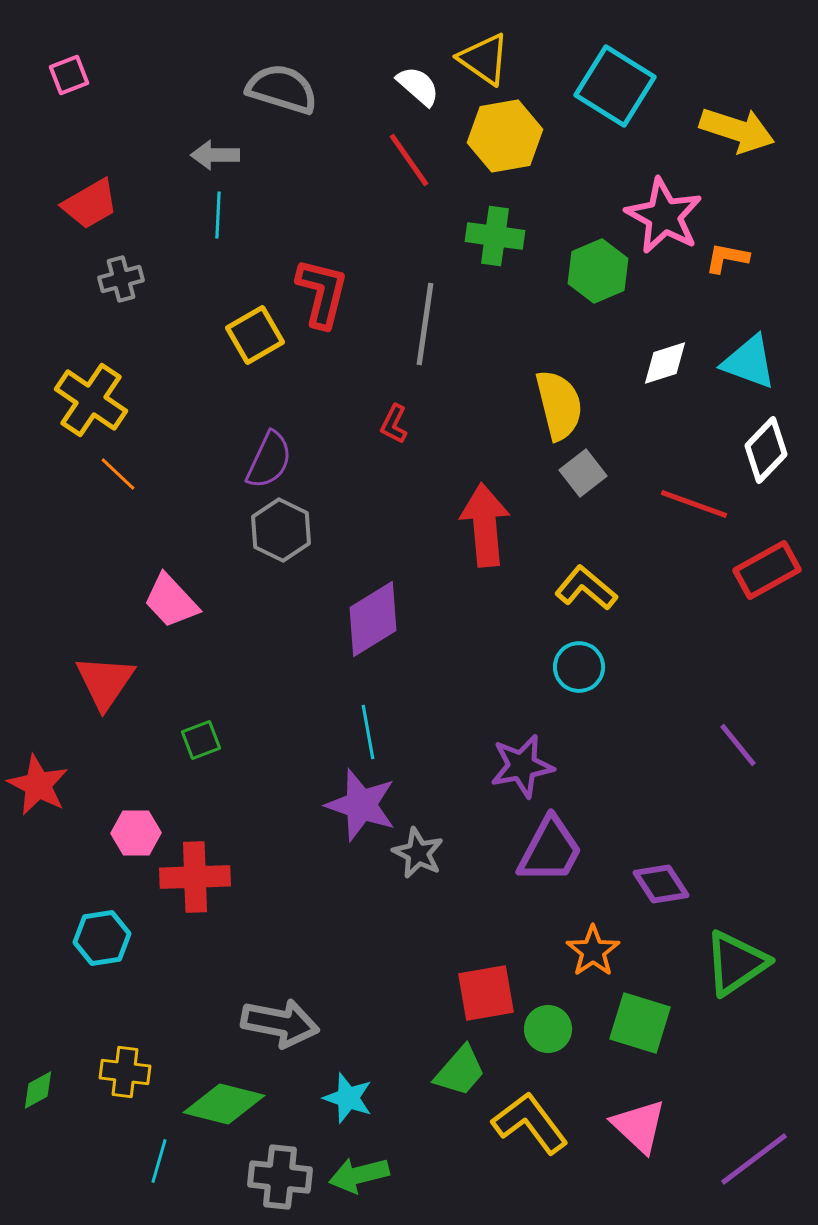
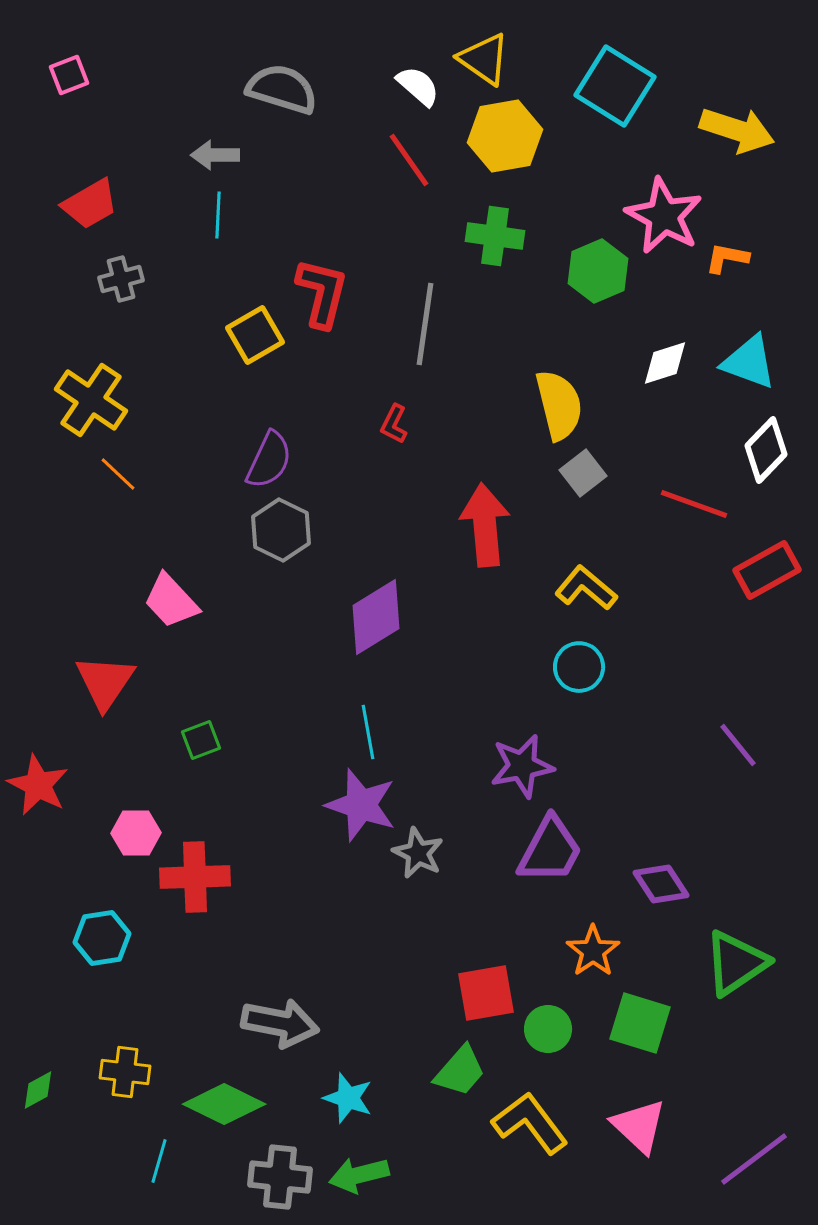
purple diamond at (373, 619): moved 3 px right, 2 px up
green diamond at (224, 1104): rotated 12 degrees clockwise
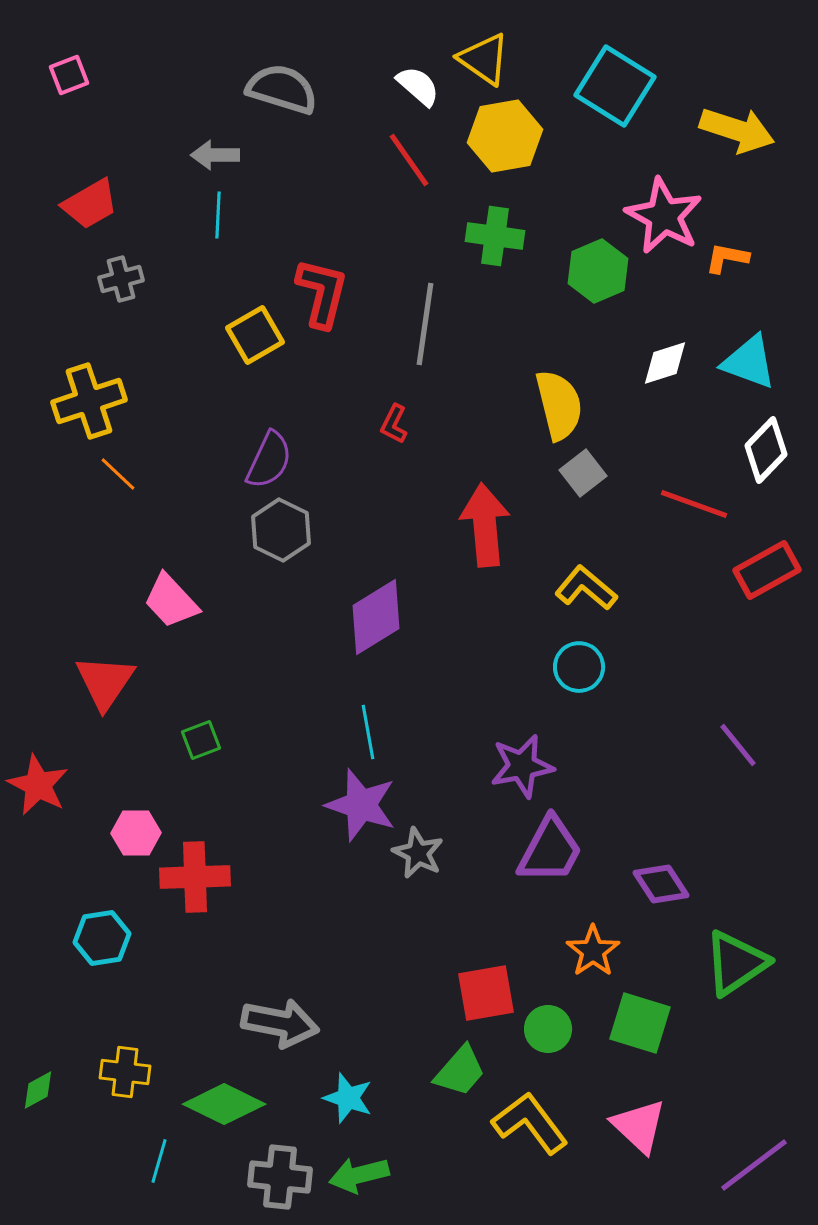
yellow cross at (91, 400): moved 2 px left, 1 px down; rotated 38 degrees clockwise
purple line at (754, 1159): moved 6 px down
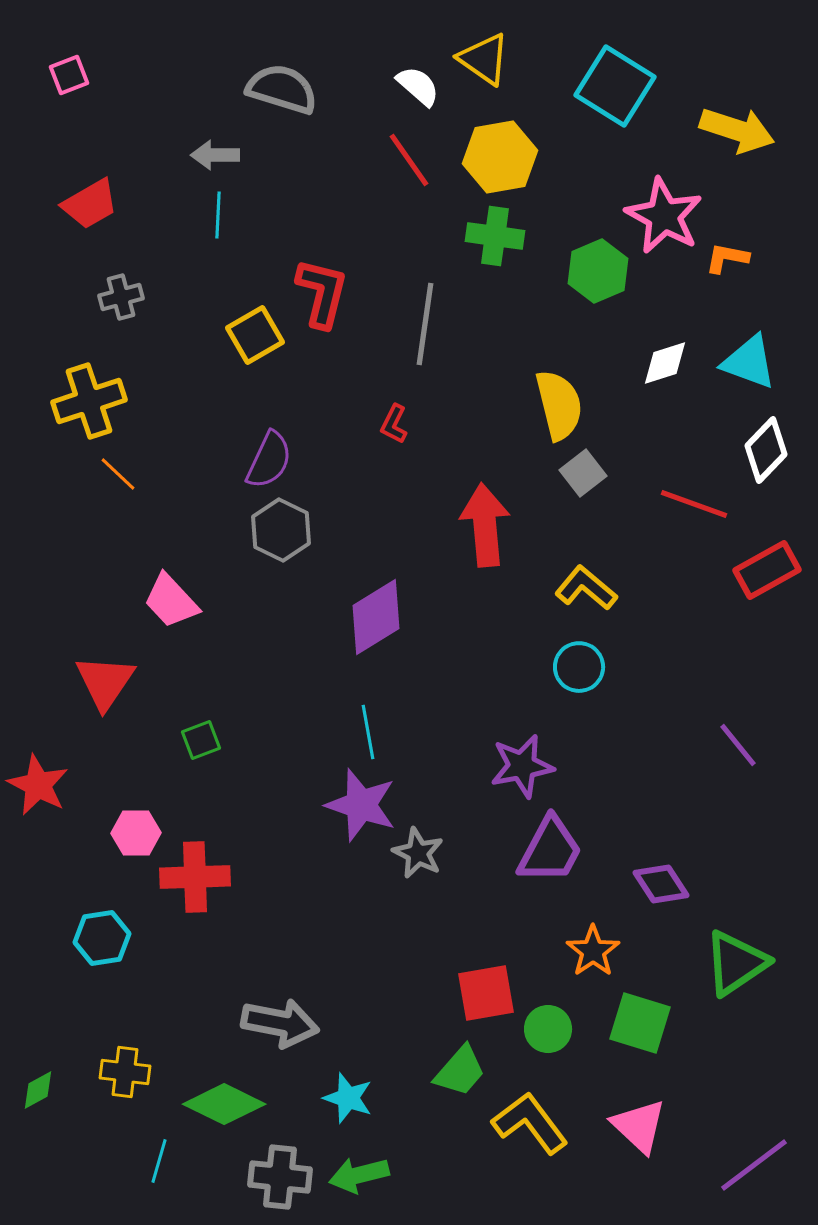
yellow hexagon at (505, 136): moved 5 px left, 21 px down
gray cross at (121, 279): moved 18 px down
